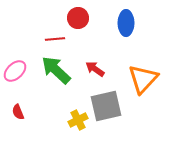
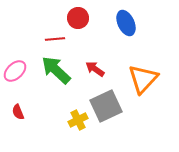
blue ellipse: rotated 25 degrees counterclockwise
gray square: rotated 12 degrees counterclockwise
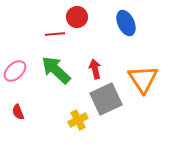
red circle: moved 1 px left, 1 px up
red line: moved 5 px up
red arrow: rotated 42 degrees clockwise
orange triangle: rotated 16 degrees counterclockwise
gray square: moved 7 px up
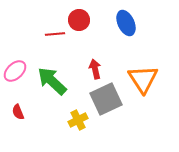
red circle: moved 2 px right, 3 px down
green arrow: moved 4 px left, 11 px down
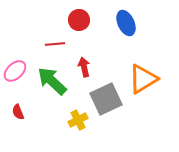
red line: moved 10 px down
red arrow: moved 11 px left, 2 px up
orange triangle: rotated 32 degrees clockwise
